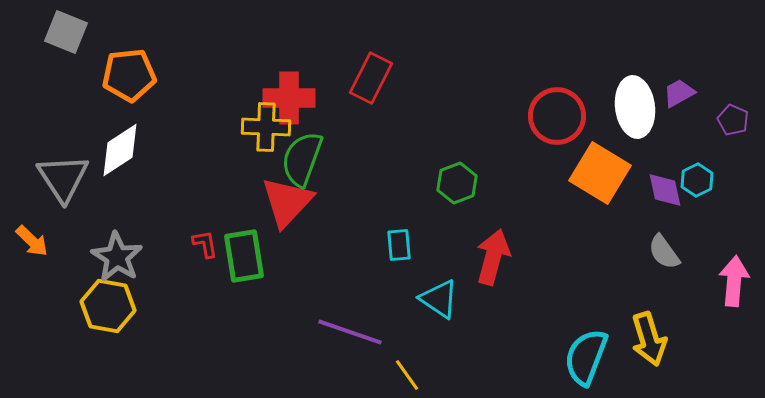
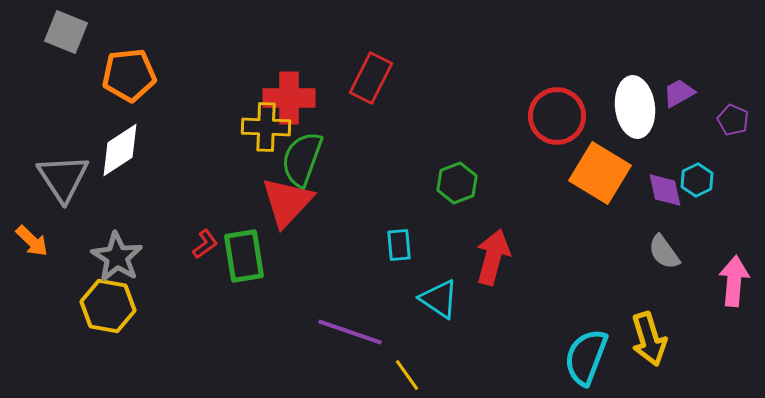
red L-shape: rotated 64 degrees clockwise
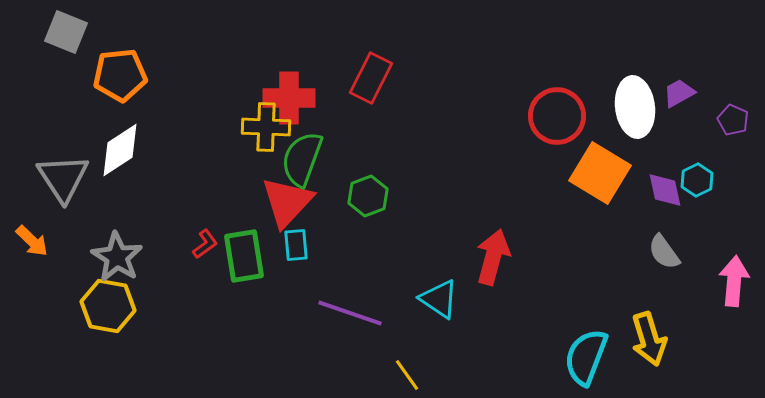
orange pentagon: moved 9 px left
green hexagon: moved 89 px left, 13 px down
cyan rectangle: moved 103 px left
purple line: moved 19 px up
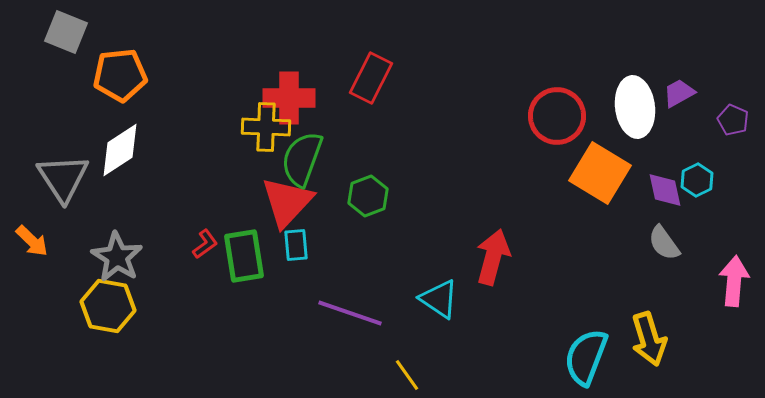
gray semicircle: moved 9 px up
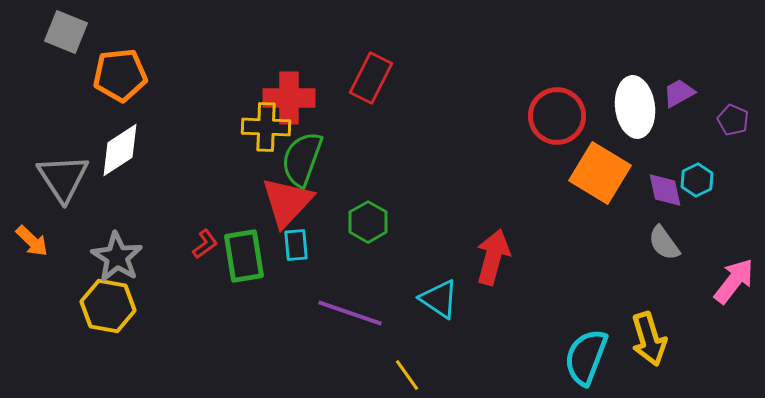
green hexagon: moved 26 px down; rotated 9 degrees counterclockwise
pink arrow: rotated 33 degrees clockwise
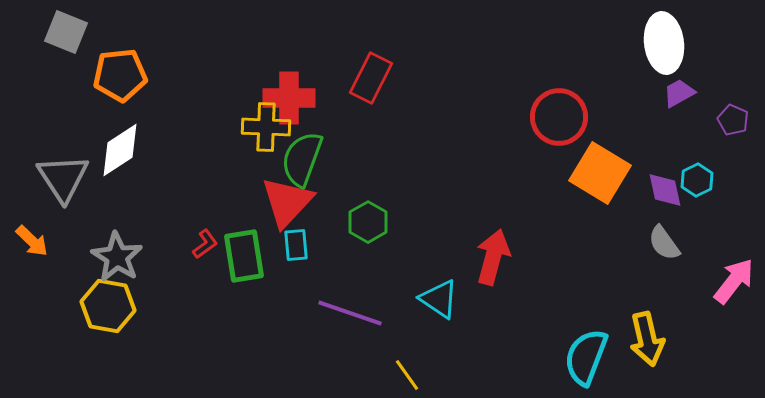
white ellipse: moved 29 px right, 64 px up
red circle: moved 2 px right, 1 px down
yellow arrow: moved 2 px left; rotated 4 degrees clockwise
